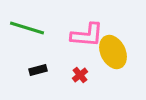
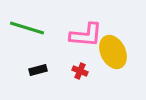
pink L-shape: moved 1 px left
red cross: moved 4 px up; rotated 28 degrees counterclockwise
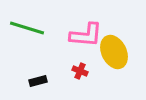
yellow ellipse: moved 1 px right
black rectangle: moved 11 px down
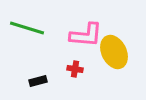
red cross: moved 5 px left, 2 px up; rotated 14 degrees counterclockwise
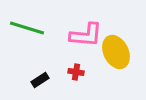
yellow ellipse: moved 2 px right
red cross: moved 1 px right, 3 px down
black rectangle: moved 2 px right, 1 px up; rotated 18 degrees counterclockwise
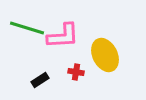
pink L-shape: moved 23 px left, 1 px down; rotated 8 degrees counterclockwise
yellow ellipse: moved 11 px left, 3 px down
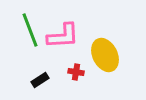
green line: moved 3 px right, 2 px down; rotated 52 degrees clockwise
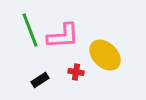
yellow ellipse: rotated 20 degrees counterclockwise
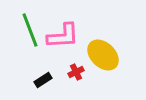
yellow ellipse: moved 2 px left
red cross: rotated 35 degrees counterclockwise
black rectangle: moved 3 px right
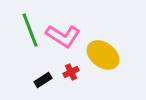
pink L-shape: rotated 36 degrees clockwise
yellow ellipse: rotated 8 degrees counterclockwise
red cross: moved 5 px left
